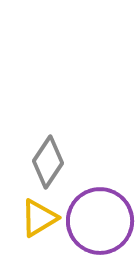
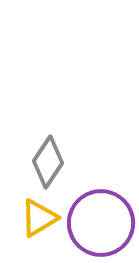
purple circle: moved 1 px right, 2 px down
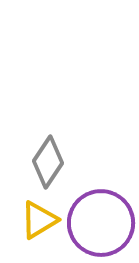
yellow triangle: moved 2 px down
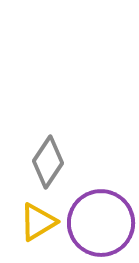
yellow triangle: moved 1 px left, 2 px down
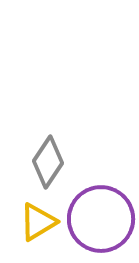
purple circle: moved 4 px up
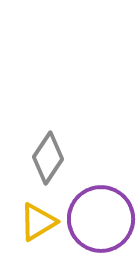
gray diamond: moved 4 px up
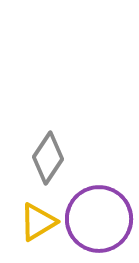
purple circle: moved 2 px left
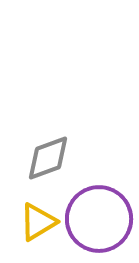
gray diamond: rotated 36 degrees clockwise
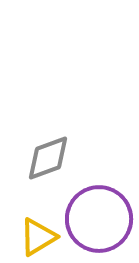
yellow triangle: moved 15 px down
